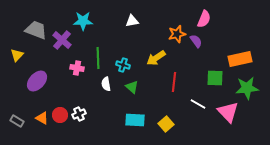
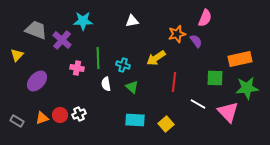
pink semicircle: moved 1 px right, 1 px up
orange triangle: rotated 48 degrees counterclockwise
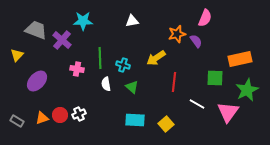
green line: moved 2 px right
pink cross: moved 1 px down
green star: moved 2 px down; rotated 20 degrees counterclockwise
white line: moved 1 px left
pink triangle: rotated 20 degrees clockwise
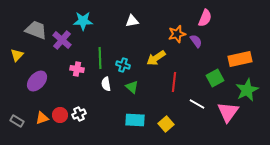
green square: rotated 30 degrees counterclockwise
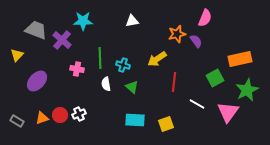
yellow arrow: moved 1 px right, 1 px down
yellow square: rotated 21 degrees clockwise
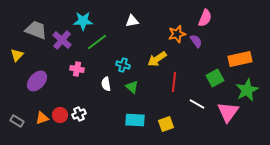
green line: moved 3 px left, 16 px up; rotated 55 degrees clockwise
